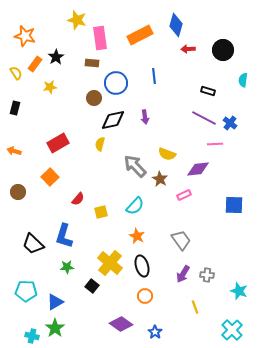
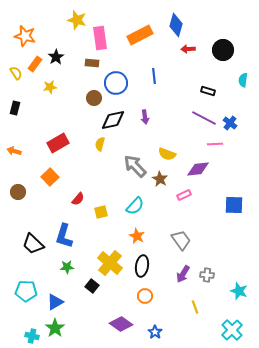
black ellipse at (142, 266): rotated 25 degrees clockwise
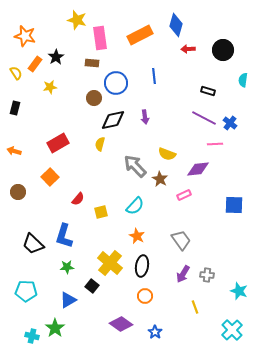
blue triangle at (55, 302): moved 13 px right, 2 px up
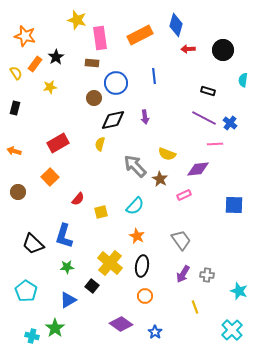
cyan pentagon at (26, 291): rotated 30 degrees clockwise
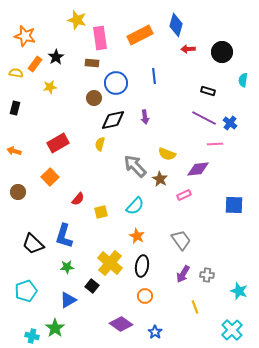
black circle at (223, 50): moved 1 px left, 2 px down
yellow semicircle at (16, 73): rotated 48 degrees counterclockwise
cyan pentagon at (26, 291): rotated 20 degrees clockwise
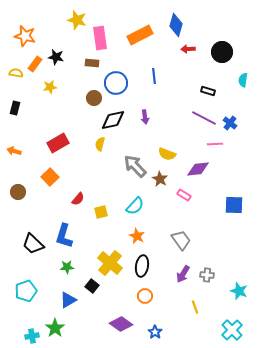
black star at (56, 57): rotated 28 degrees counterclockwise
pink rectangle at (184, 195): rotated 56 degrees clockwise
cyan cross at (32, 336): rotated 24 degrees counterclockwise
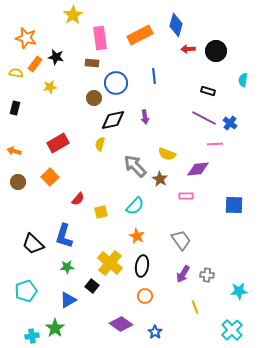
yellow star at (77, 20): moved 4 px left, 5 px up; rotated 24 degrees clockwise
orange star at (25, 36): moved 1 px right, 2 px down
black circle at (222, 52): moved 6 px left, 1 px up
brown circle at (18, 192): moved 10 px up
pink rectangle at (184, 195): moved 2 px right, 1 px down; rotated 32 degrees counterclockwise
cyan star at (239, 291): rotated 24 degrees counterclockwise
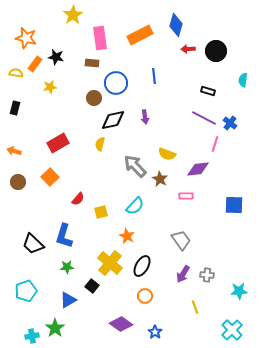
pink line at (215, 144): rotated 70 degrees counterclockwise
orange star at (137, 236): moved 10 px left
black ellipse at (142, 266): rotated 20 degrees clockwise
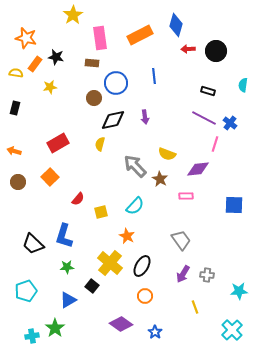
cyan semicircle at (243, 80): moved 5 px down
